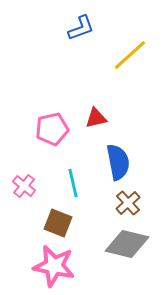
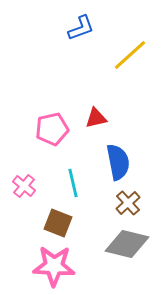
pink star: rotated 9 degrees counterclockwise
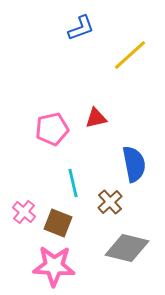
blue semicircle: moved 16 px right, 2 px down
pink cross: moved 26 px down
brown cross: moved 18 px left, 1 px up
gray diamond: moved 4 px down
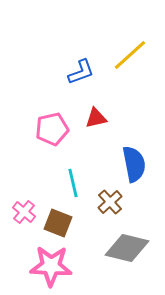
blue L-shape: moved 44 px down
pink star: moved 3 px left
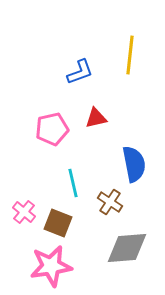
yellow line: rotated 42 degrees counterclockwise
blue L-shape: moved 1 px left
brown cross: rotated 15 degrees counterclockwise
gray diamond: rotated 18 degrees counterclockwise
pink star: rotated 12 degrees counterclockwise
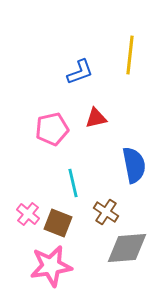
blue semicircle: moved 1 px down
brown cross: moved 4 px left, 10 px down
pink cross: moved 4 px right, 2 px down
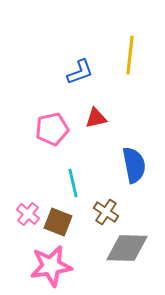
brown square: moved 1 px up
gray diamond: rotated 6 degrees clockwise
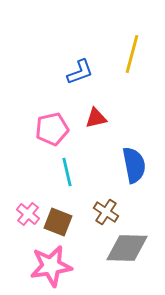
yellow line: moved 2 px right, 1 px up; rotated 9 degrees clockwise
cyan line: moved 6 px left, 11 px up
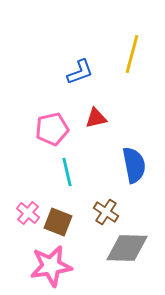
pink cross: moved 1 px up
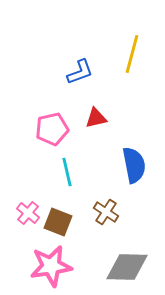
gray diamond: moved 19 px down
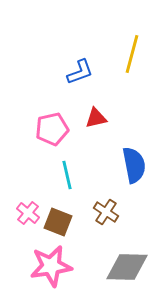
cyan line: moved 3 px down
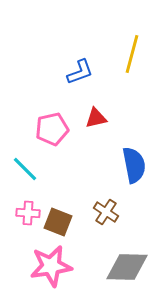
cyan line: moved 42 px left, 6 px up; rotated 32 degrees counterclockwise
pink cross: rotated 35 degrees counterclockwise
